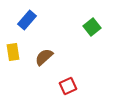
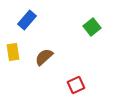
red square: moved 8 px right, 1 px up
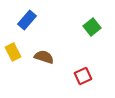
yellow rectangle: rotated 18 degrees counterclockwise
brown semicircle: rotated 60 degrees clockwise
red square: moved 7 px right, 9 px up
